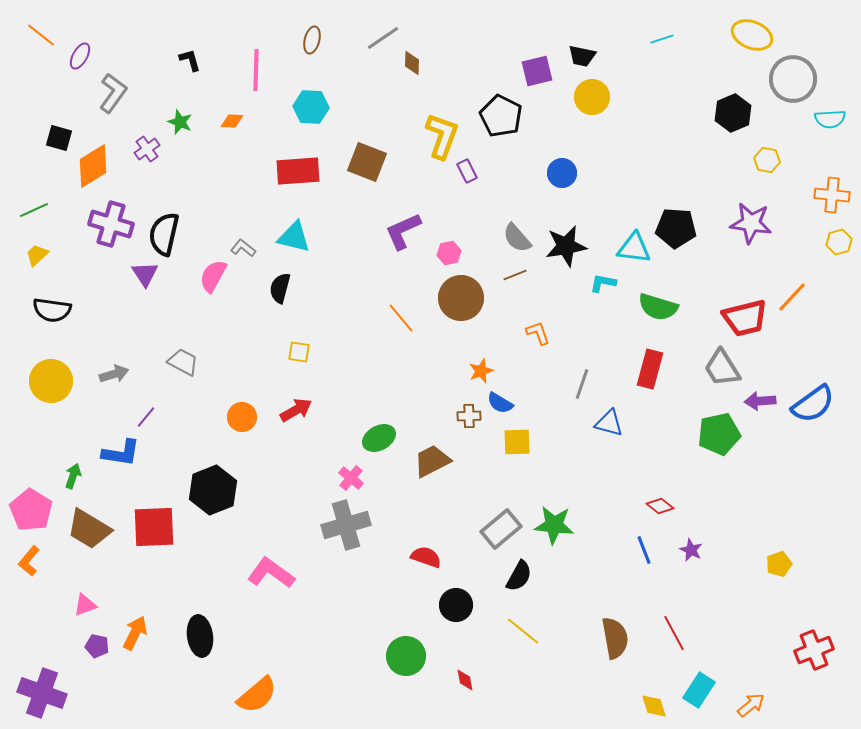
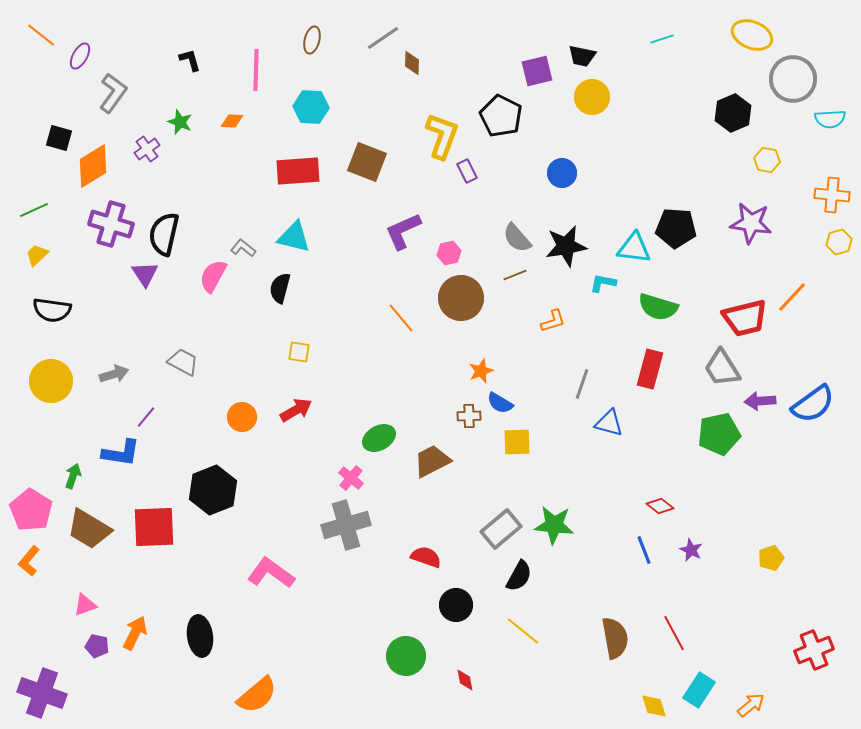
orange L-shape at (538, 333): moved 15 px right, 12 px up; rotated 92 degrees clockwise
yellow pentagon at (779, 564): moved 8 px left, 6 px up
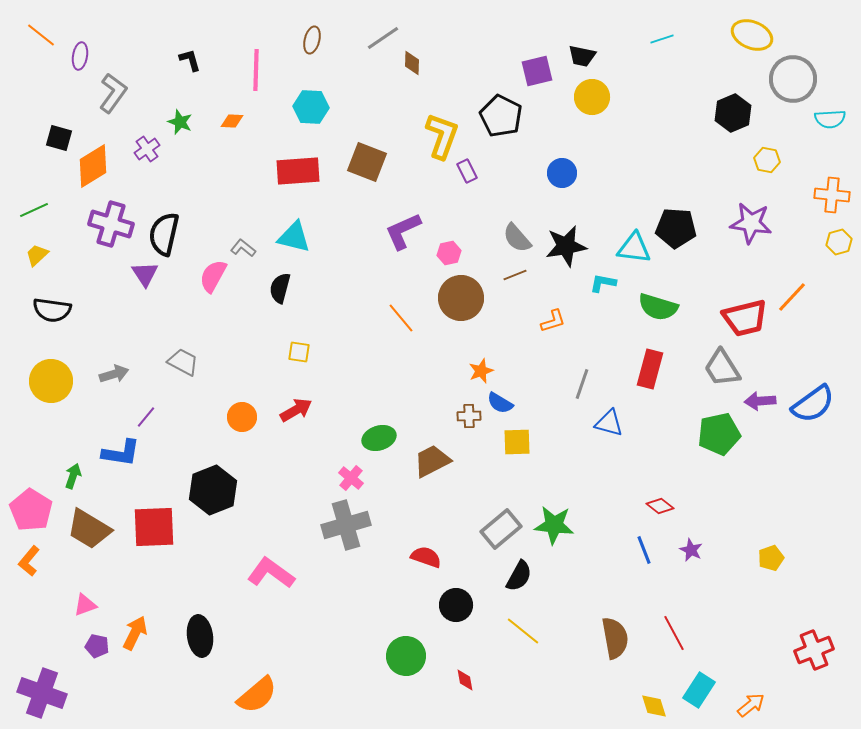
purple ellipse at (80, 56): rotated 20 degrees counterclockwise
green ellipse at (379, 438): rotated 12 degrees clockwise
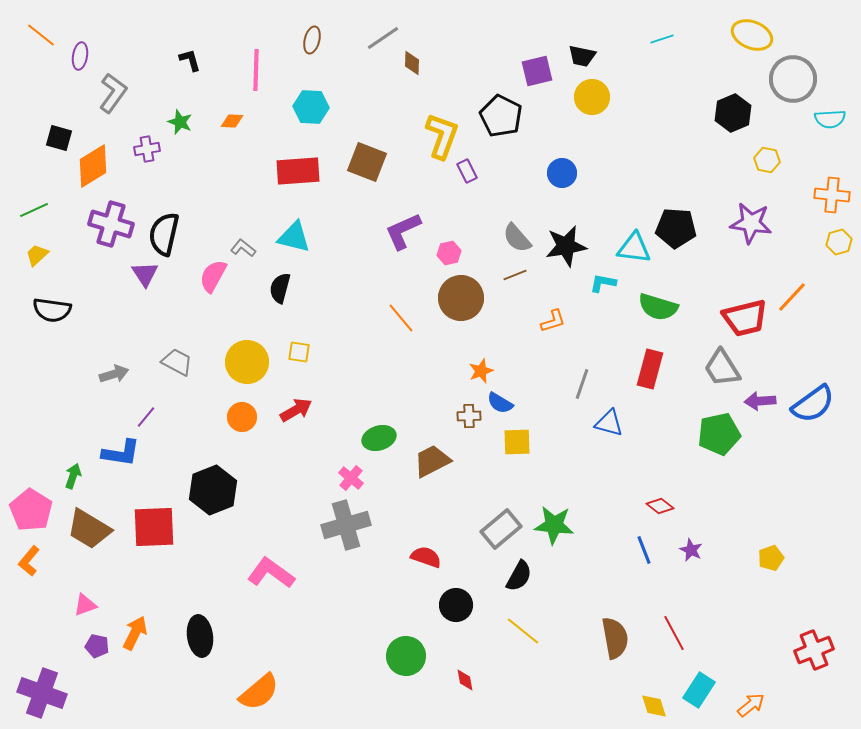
purple cross at (147, 149): rotated 25 degrees clockwise
gray trapezoid at (183, 362): moved 6 px left
yellow circle at (51, 381): moved 196 px right, 19 px up
orange semicircle at (257, 695): moved 2 px right, 3 px up
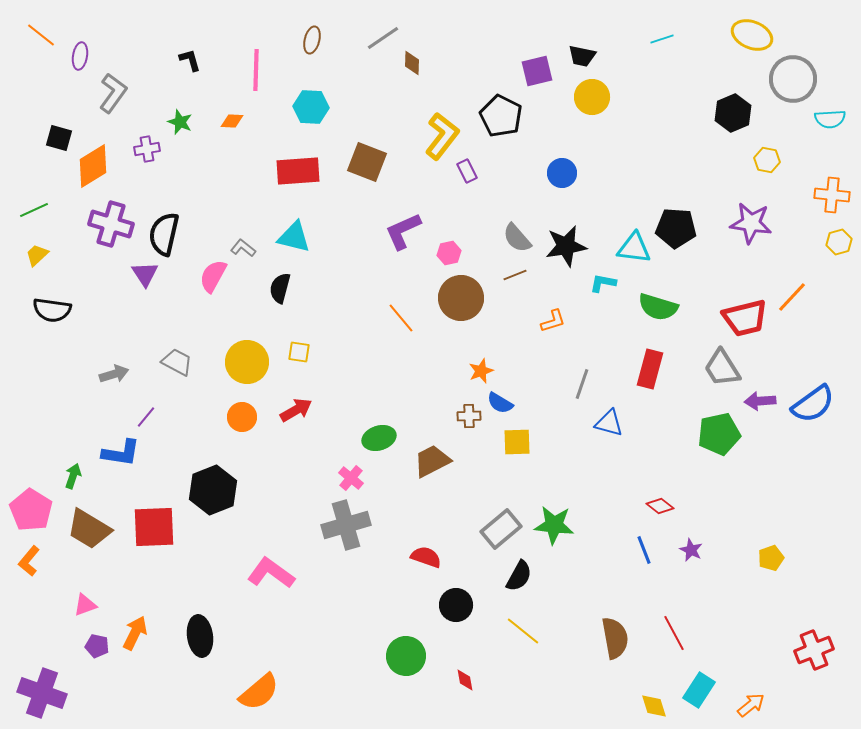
yellow L-shape at (442, 136): rotated 18 degrees clockwise
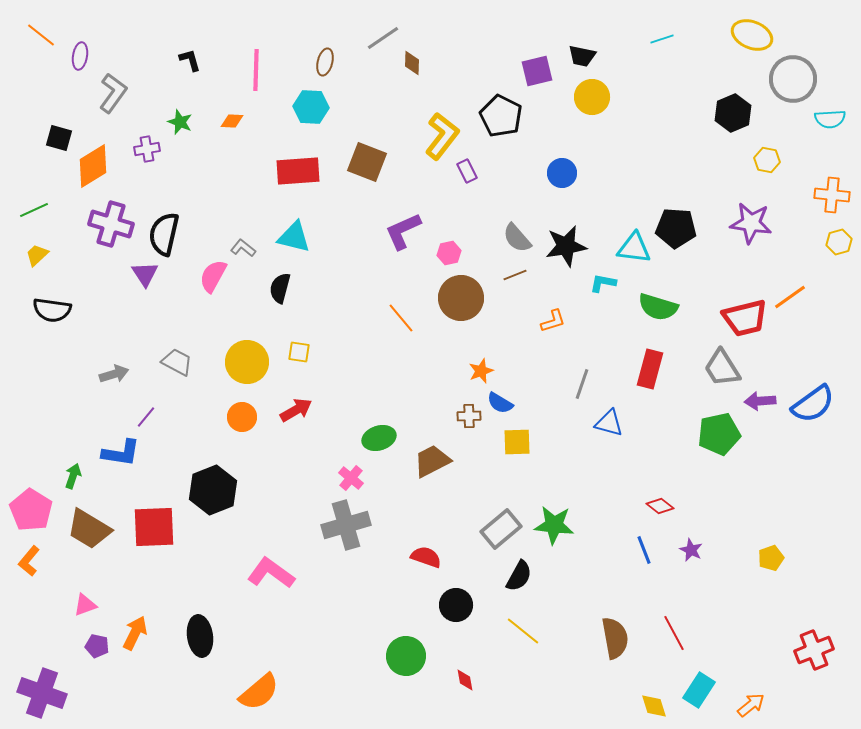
brown ellipse at (312, 40): moved 13 px right, 22 px down
orange line at (792, 297): moved 2 px left; rotated 12 degrees clockwise
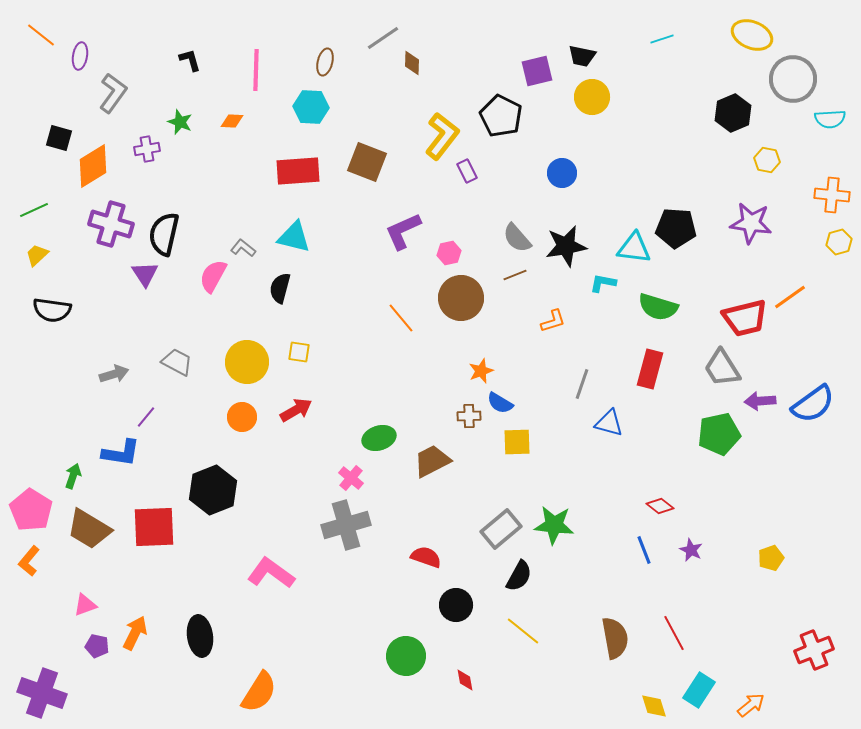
orange semicircle at (259, 692): rotated 18 degrees counterclockwise
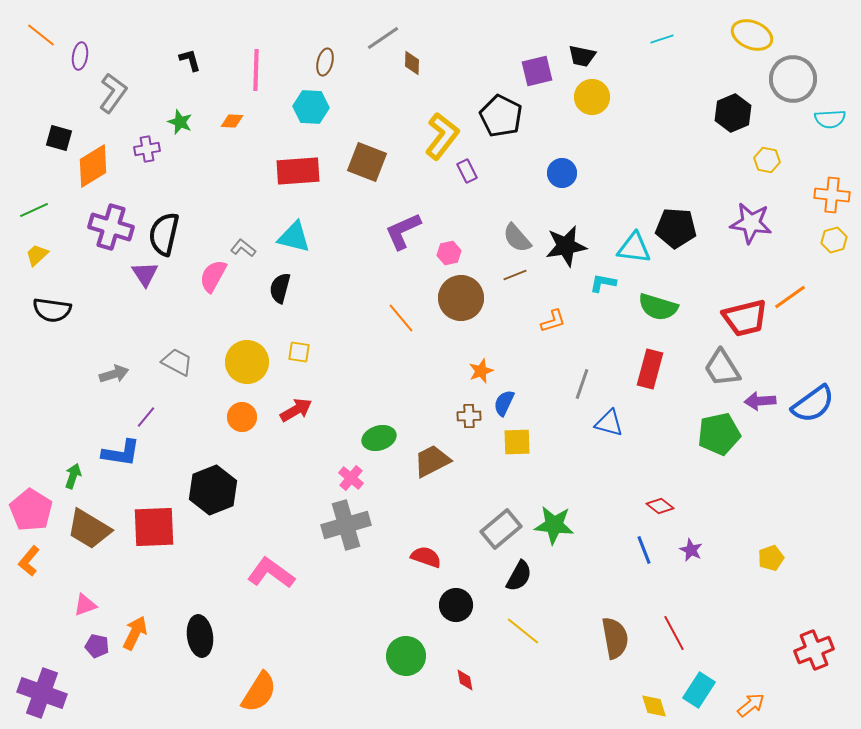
purple cross at (111, 224): moved 3 px down
yellow hexagon at (839, 242): moved 5 px left, 2 px up
blue semicircle at (500, 403): moved 4 px right; rotated 84 degrees clockwise
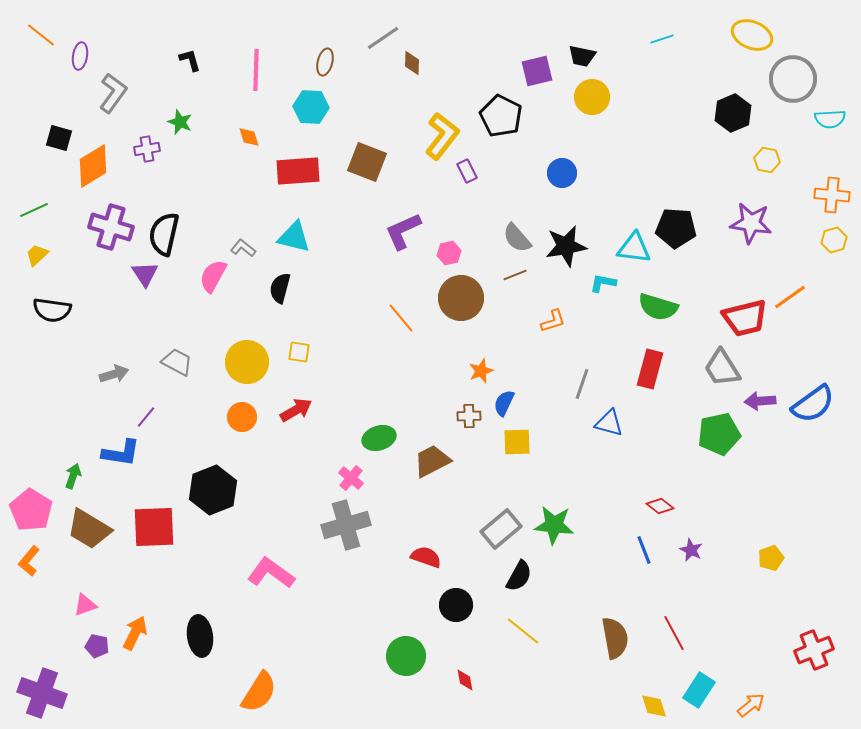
orange diamond at (232, 121): moved 17 px right, 16 px down; rotated 70 degrees clockwise
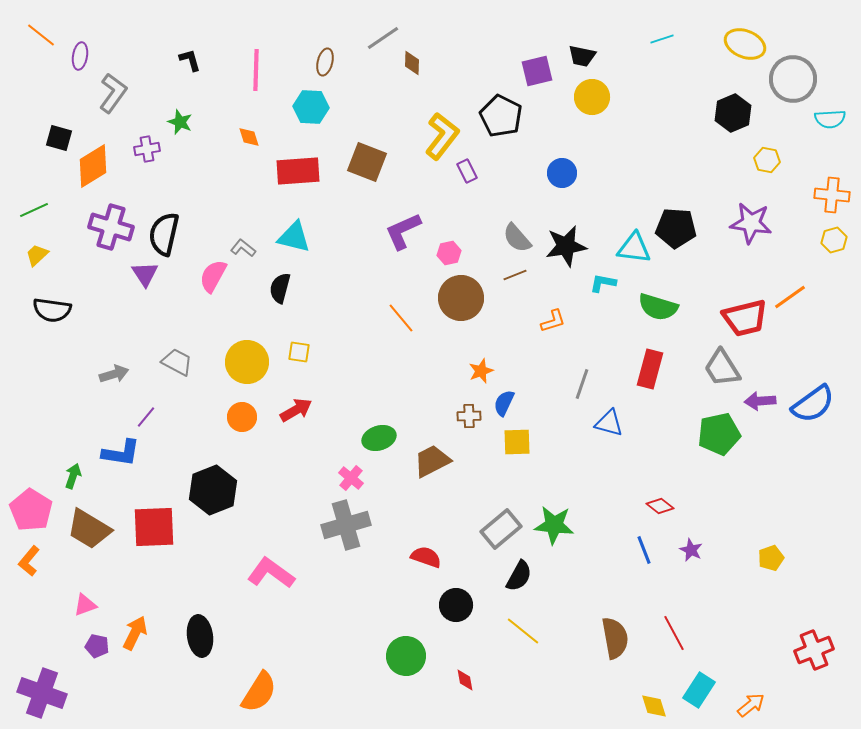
yellow ellipse at (752, 35): moved 7 px left, 9 px down
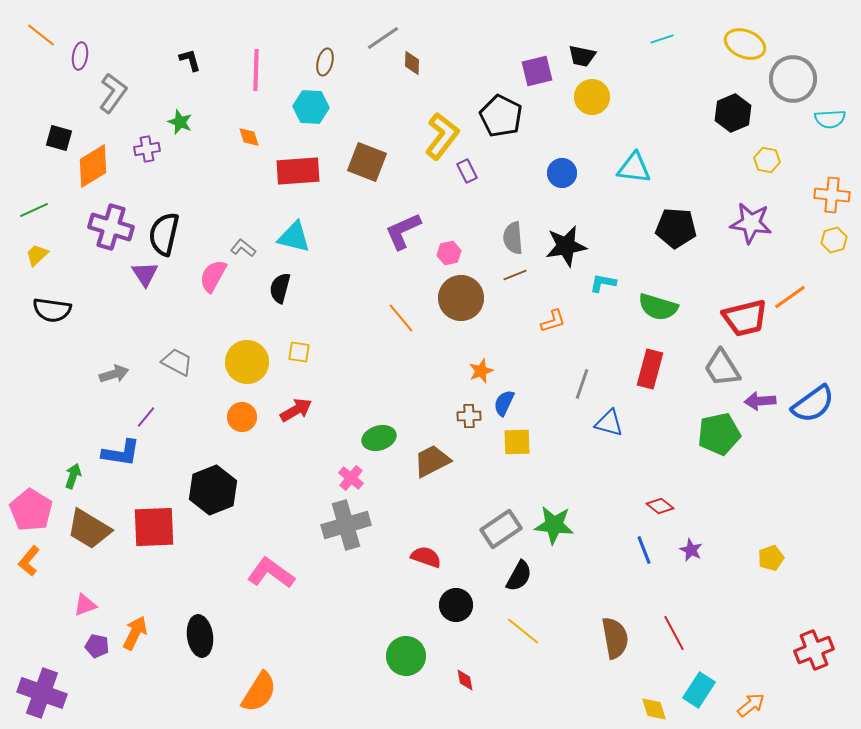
gray semicircle at (517, 238): moved 4 px left; rotated 36 degrees clockwise
cyan triangle at (634, 248): moved 80 px up
gray rectangle at (501, 529): rotated 6 degrees clockwise
yellow diamond at (654, 706): moved 3 px down
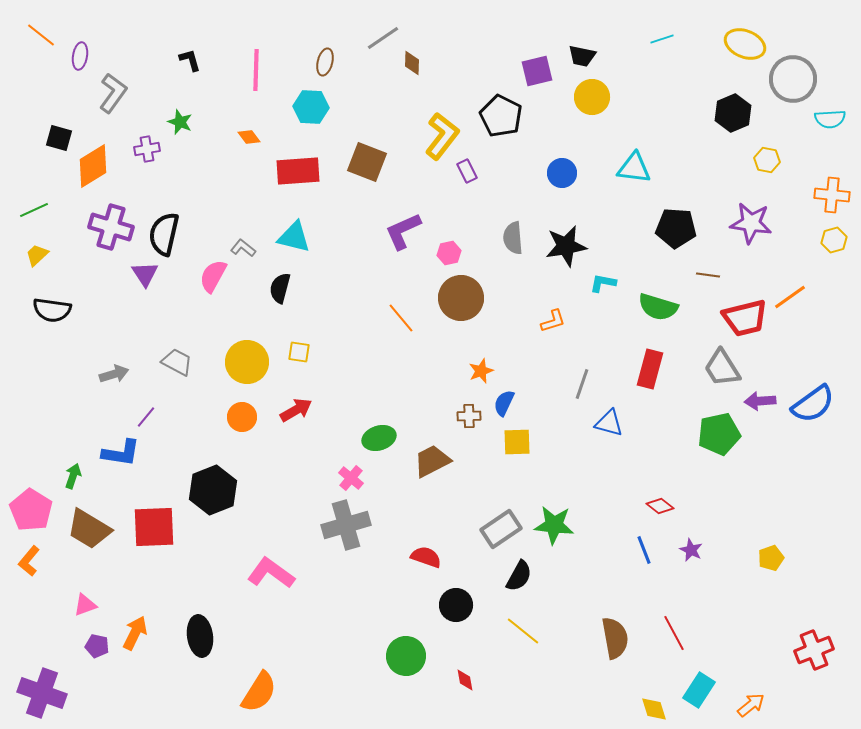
orange diamond at (249, 137): rotated 20 degrees counterclockwise
brown line at (515, 275): moved 193 px right; rotated 30 degrees clockwise
